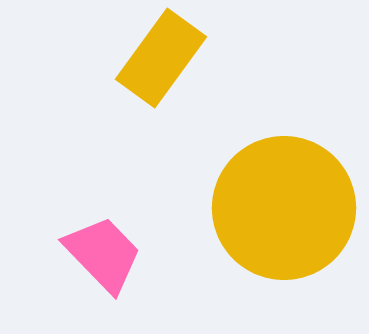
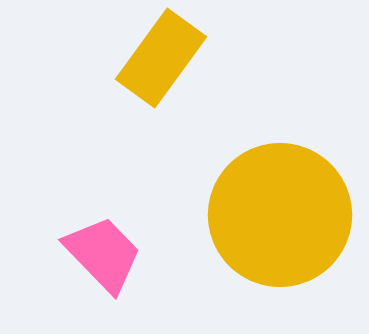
yellow circle: moved 4 px left, 7 px down
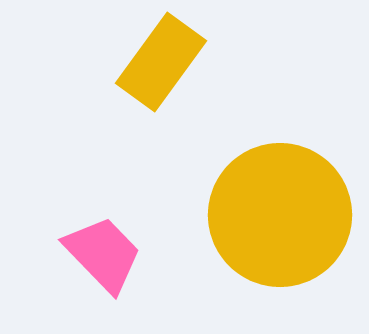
yellow rectangle: moved 4 px down
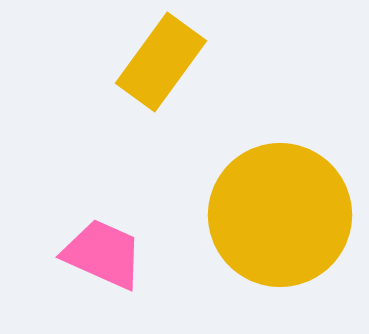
pink trapezoid: rotated 22 degrees counterclockwise
